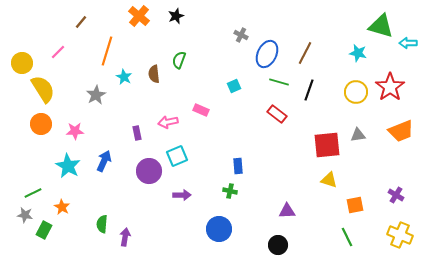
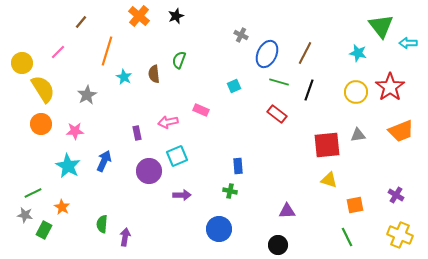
green triangle at (381, 26): rotated 36 degrees clockwise
gray star at (96, 95): moved 9 px left
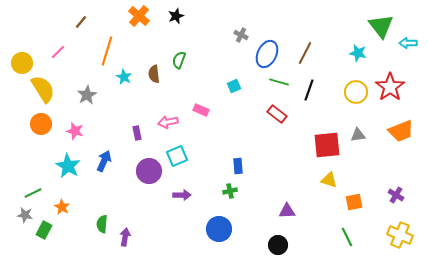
pink star at (75, 131): rotated 18 degrees clockwise
green cross at (230, 191): rotated 24 degrees counterclockwise
orange square at (355, 205): moved 1 px left, 3 px up
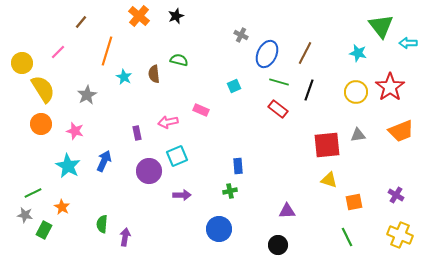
green semicircle at (179, 60): rotated 84 degrees clockwise
red rectangle at (277, 114): moved 1 px right, 5 px up
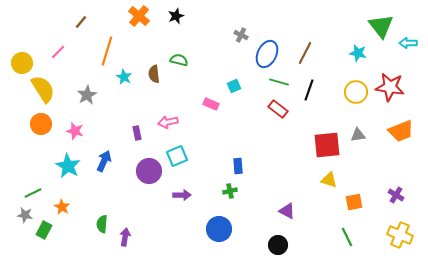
red star at (390, 87): rotated 28 degrees counterclockwise
pink rectangle at (201, 110): moved 10 px right, 6 px up
purple triangle at (287, 211): rotated 30 degrees clockwise
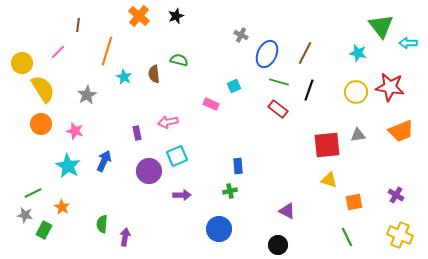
brown line at (81, 22): moved 3 px left, 3 px down; rotated 32 degrees counterclockwise
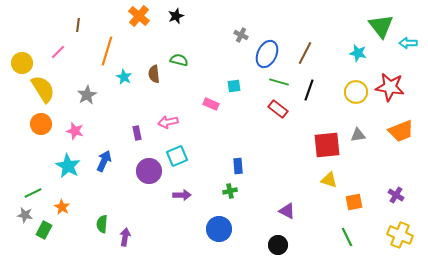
cyan square at (234, 86): rotated 16 degrees clockwise
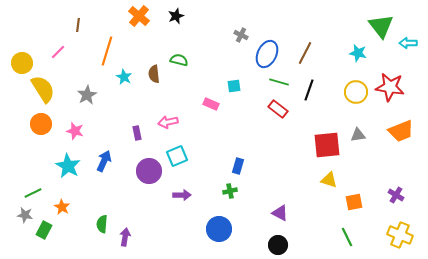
blue rectangle at (238, 166): rotated 21 degrees clockwise
purple triangle at (287, 211): moved 7 px left, 2 px down
